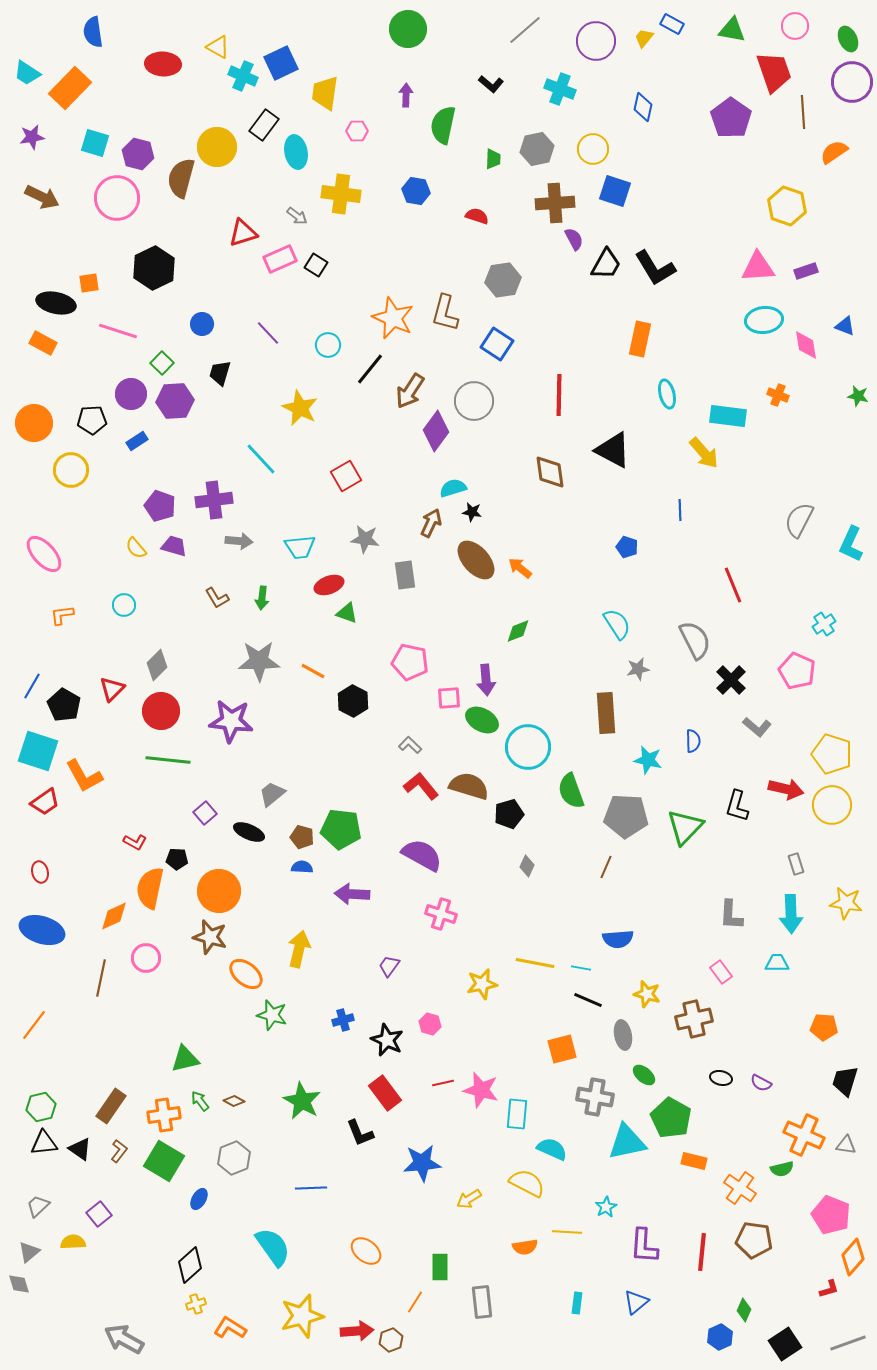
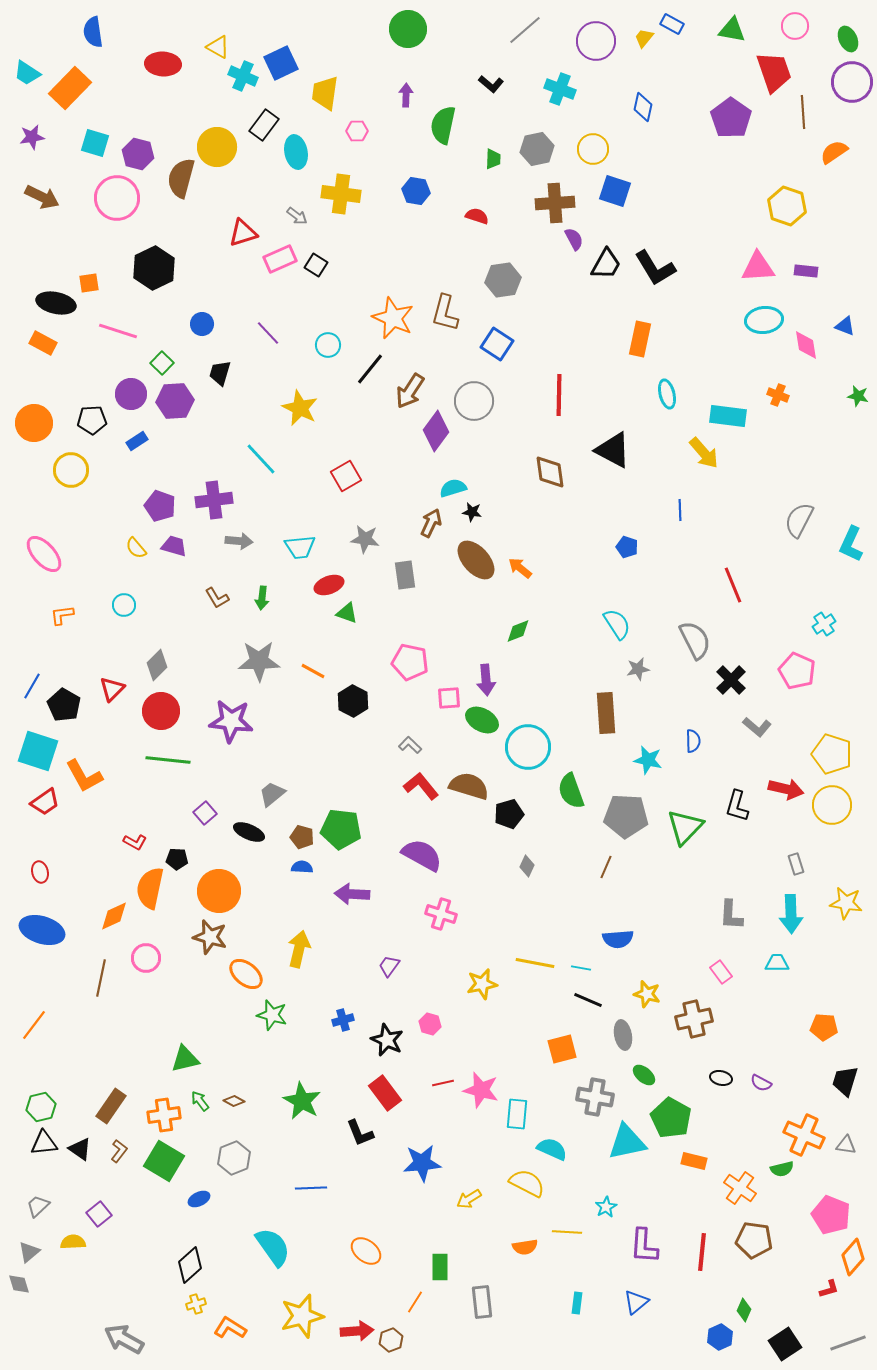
purple rectangle at (806, 271): rotated 25 degrees clockwise
blue ellipse at (199, 1199): rotated 35 degrees clockwise
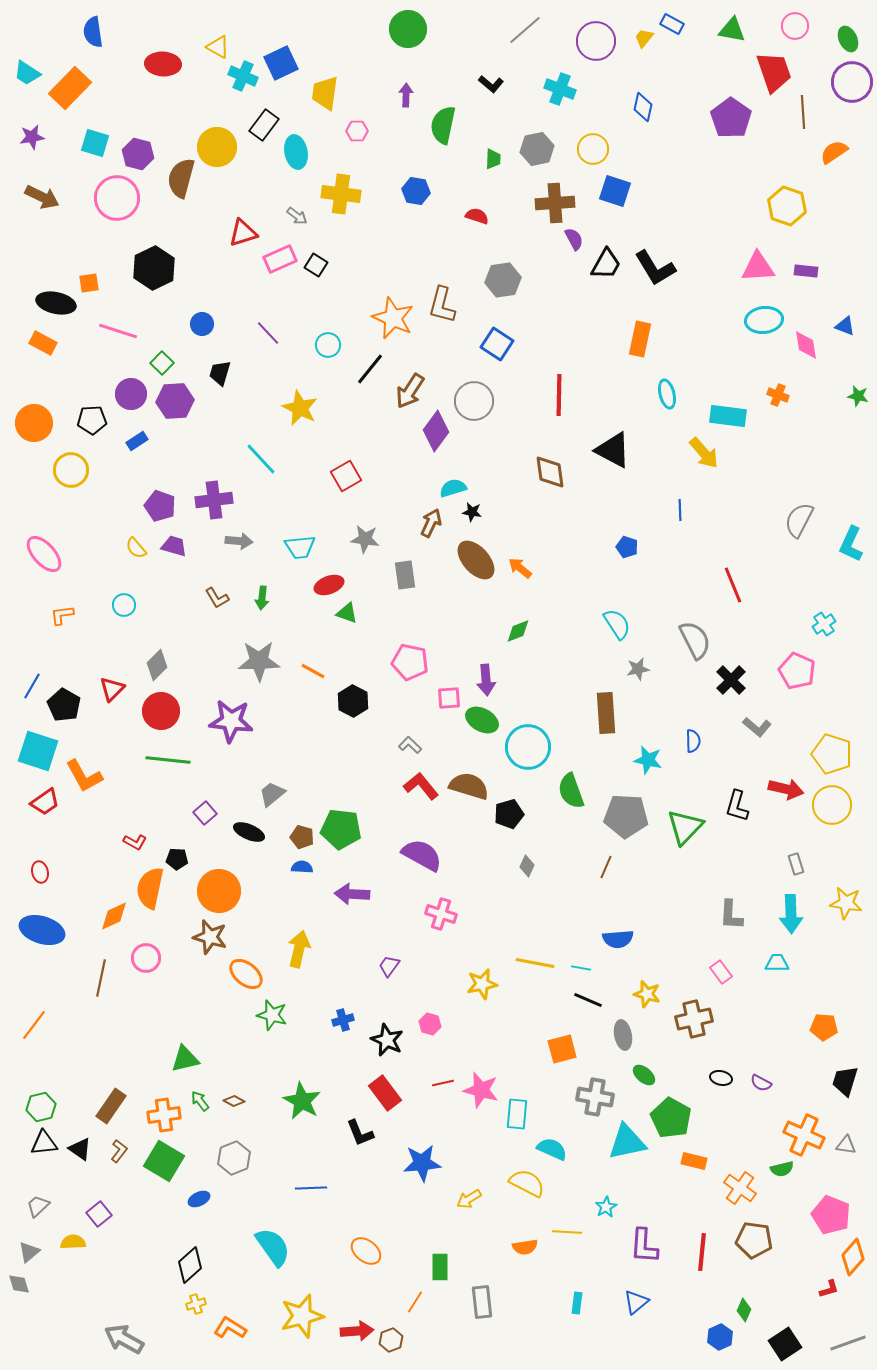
brown L-shape at (445, 313): moved 3 px left, 8 px up
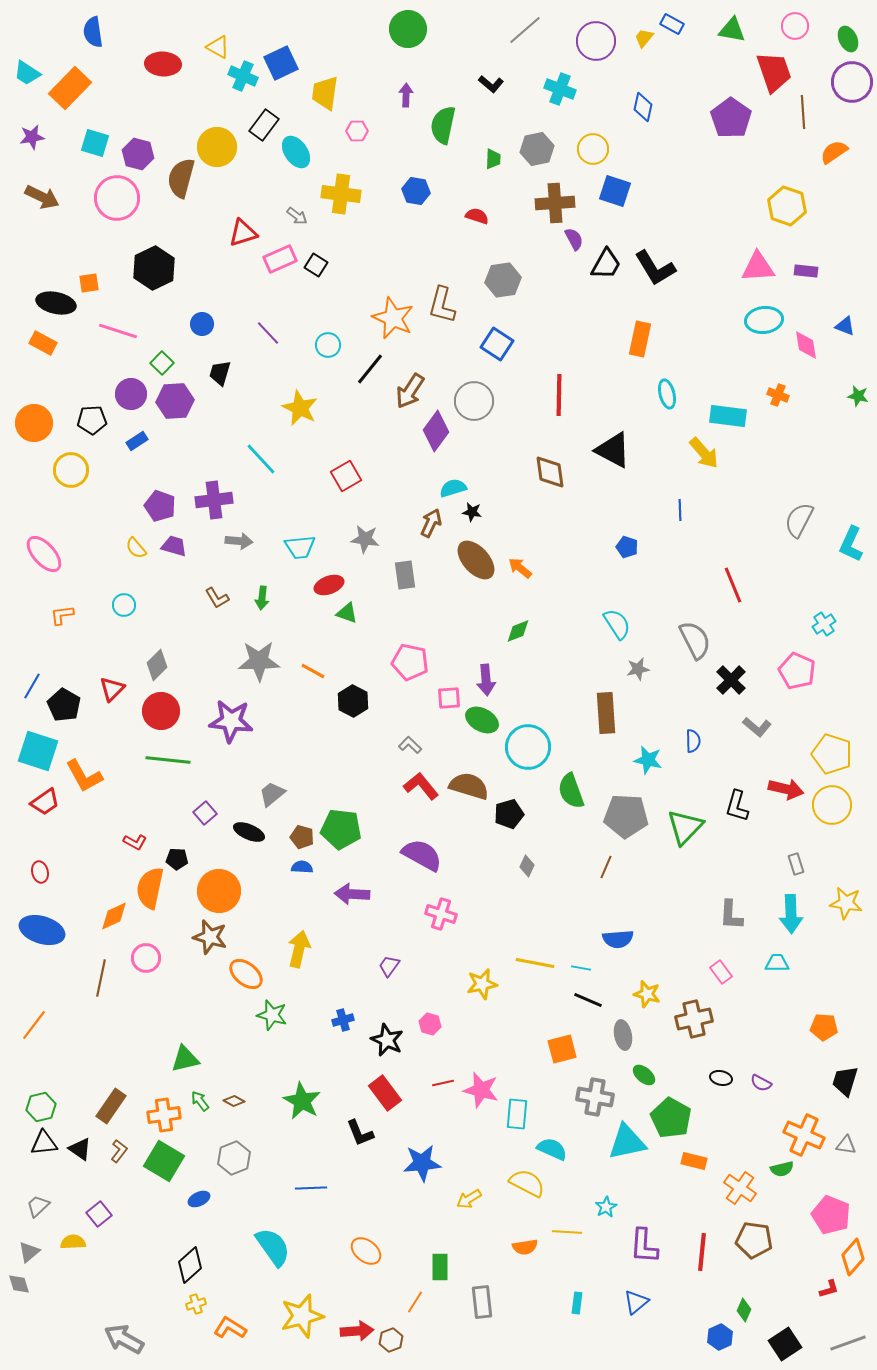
cyan ellipse at (296, 152): rotated 24 degrees counterclockwise
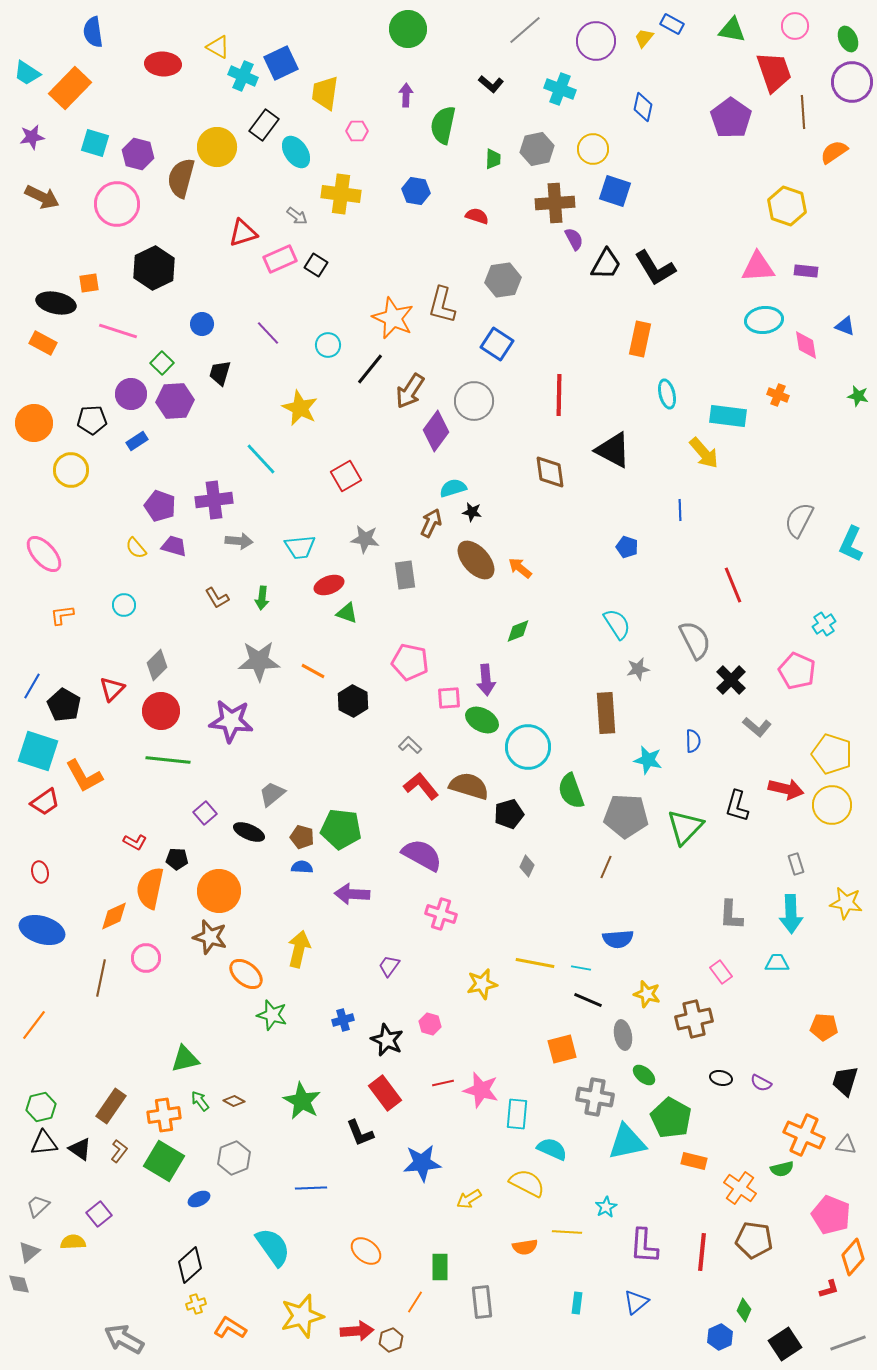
pink circle at (117, 198): moved 6 px down
